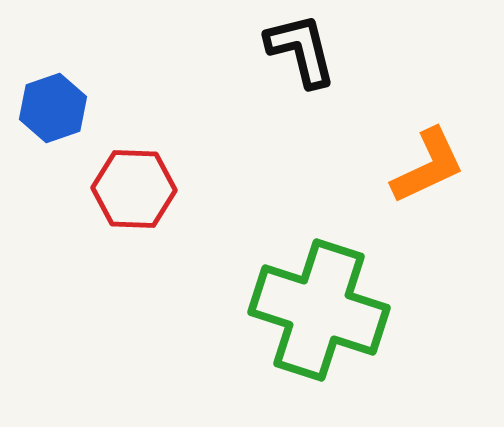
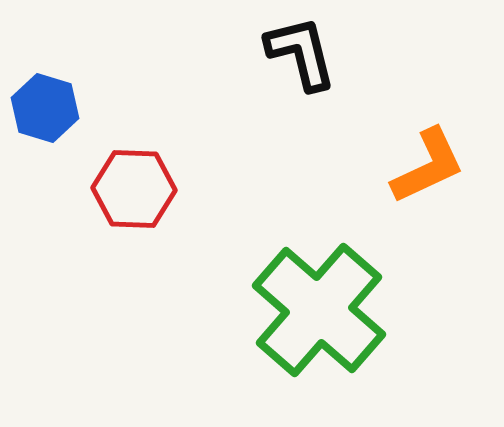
black L-shape: moved 3 px down
blue hexagon: moved 8 px left; rotated 24 degrees counterclockwise
green cross: rotated 23 degrees clockwise
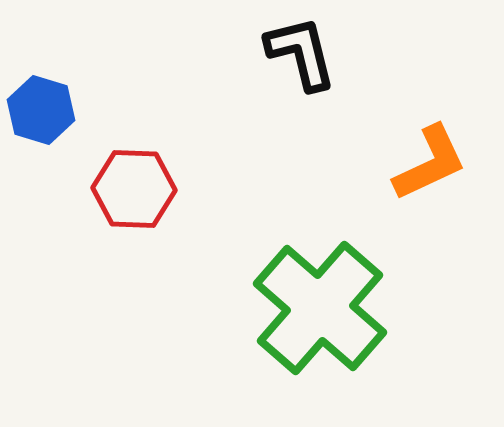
blue hexagon: moved 4 px left, 2 px down
orange L-shape: moved 2 px right, 3 px up
green cross: moved 1 px right, 2 px up
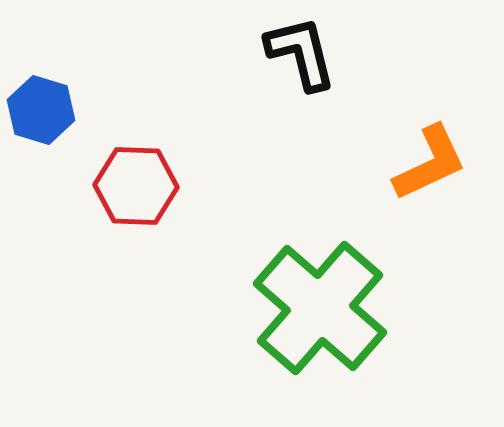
red hexagon: moved 2 px right, 3 px up
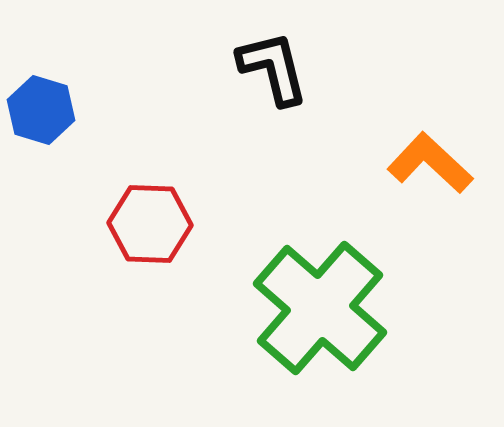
black L-shape: moved 28 px left, 15 px down
orange L-shape: rotated 112 degrees counterclockwise
red hexagon: moved 14 px right, 38 px down
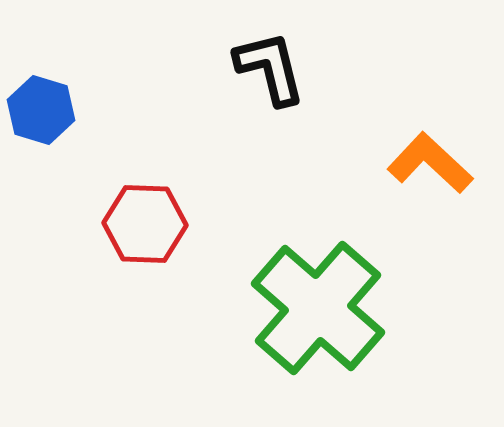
black L-shape: moved 3 px left
red hexagon: moved 5 px left
green cross: moved 2 px left
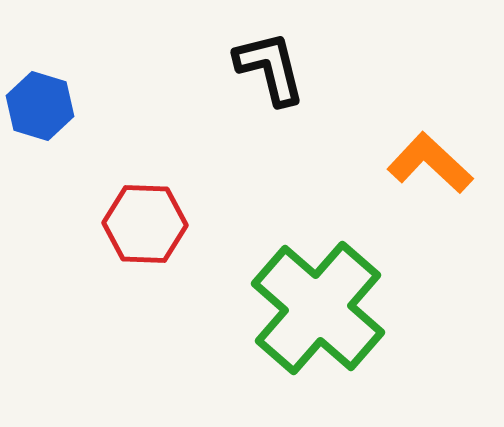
blue hexagon: moved 1 px left, 4 px up
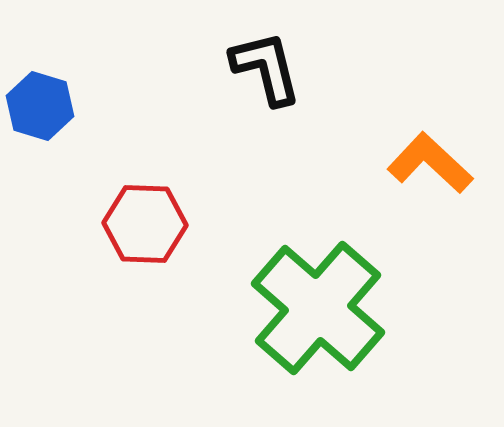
black L-shape: moved 4 px left
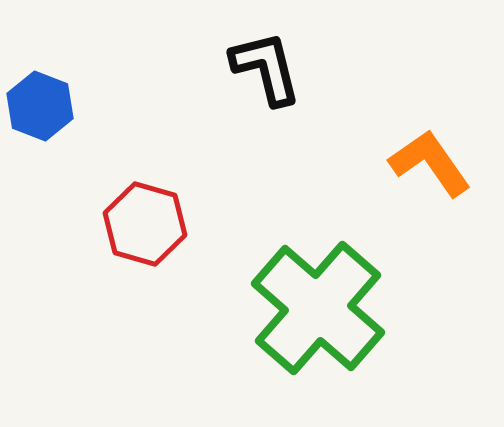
blue hexagon: rotated 4 degrees clockwise
orange L-shape: rotated 12 degrees clockwise
red hexagon: rotated 14 degrees clockwise
